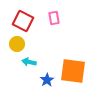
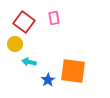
red square: moved 1 px right, 1 px down; rotated 10 degrees clockwise
yellow circle: moved 2 px left
blue star: moved 1 px right
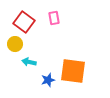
blue star: rotated 16 degrees clockwise
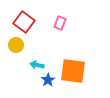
pink rectangle: moved 6 px right, 5 px down; rotated 32 degrees clockwise
yellow circle: moved 1 px right, 1 px down
cyan arrow: moved 8 px right, 3 px down
blue star: rotated 16 degrees counterclockwise
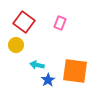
orange square: moved 2 px right
